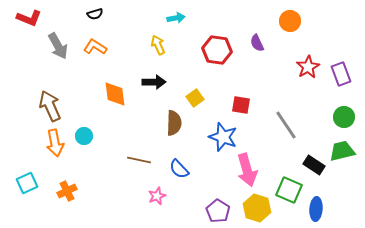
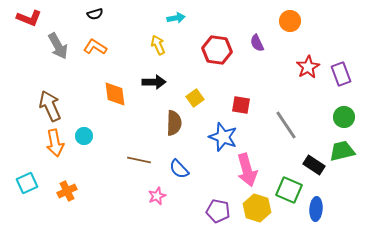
purple pentagon: rotated 20 degrees counterclockwise
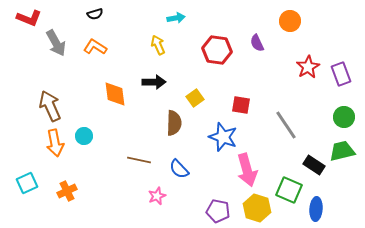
gray arrow: moved 2 px left, 3 px up
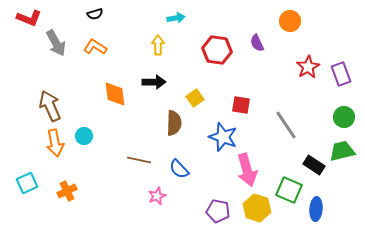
yellow arrow: rotated 24 degrees clockwise
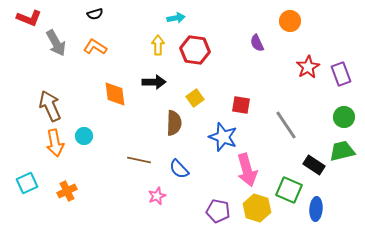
red hexagon: moved 22 px left
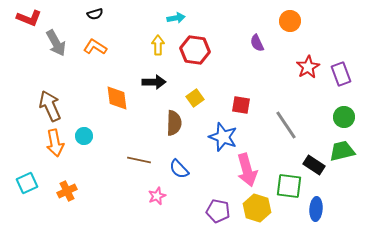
orange diamond: moved 2 px right, 4 px down
green square: moved 4 px up; rotated 16 degrees counterclockwise
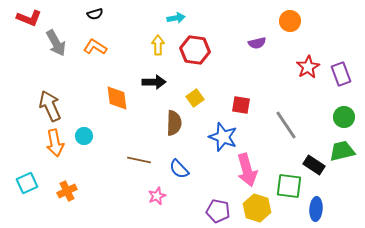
purple semicircle: rotated 78 degrees counterclockwise
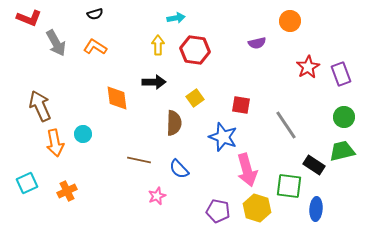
brown arrow: moved 10 px left
cyan circle: moved 1 px left, 2 px up
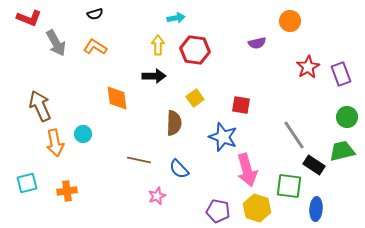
black arrow: moved 6 px up
green circle: moved 3 px right
gray line: moved 8 px right, 10 px down
cyan square: rotated 10 degrees clockwise
orange cross: rotated 18 degrees clockwise
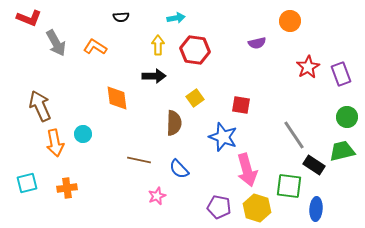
black semicircle: moved 26 px right, 3 px down; rotated 14 degrees clockwise
orange cross: moved 3 px up
purple pentagon: moved 1 px right, 4 px up
